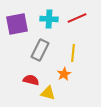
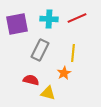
orange star: moved 1 px up
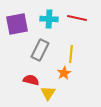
red line: rotated 36 degrees clockwise
yellow line: moved 2 px left, 1 px down
yellow triangle: rotated 49 degrees clockwise
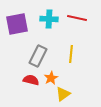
gray rectangle: moved 2 px left, 6 px down
orange star: moved 13 px left, 5 px down
yellow triangle: moved 15 px right, 1 px down; rotated 21 degrees clockwise
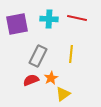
red semicircle: rotated 35 degrees counterclockwise
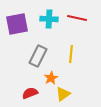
red semicircle: moved 1 px left, 13 px down
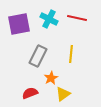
cyan cross: rotated 24 degrees clockwise
purple square: moved 2 px right
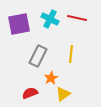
cyan cross: moved 1 px right
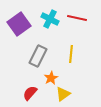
purple square: rotated 25 degrees counterclockwise
red semicircle: rotated 28 degrees counterclockwise
